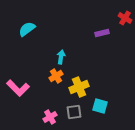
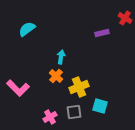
orange cross: rotated 16 degrees counterclockwise
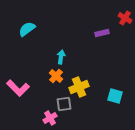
cyan square: moved 15 px right, 10 px up
gray square: moved 10 px left, 8 px up
pink cross: moved 1 px down
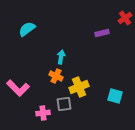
red cross: rotated 24 degrees clockwise
orange cross: rotated 16 degrees counterclockwise
pink cross: moved 7 px left, 5 px up; rotated 24 degrees clockwise
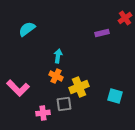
cyan arrow: moved 3 px left, 1 px up
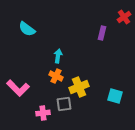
red cross: moved 1 px left, 1 px up
cyan semicircle: rotated 108 degrees counterclockwise
purple rectangle: rotated 64 degrees counterclockwise
